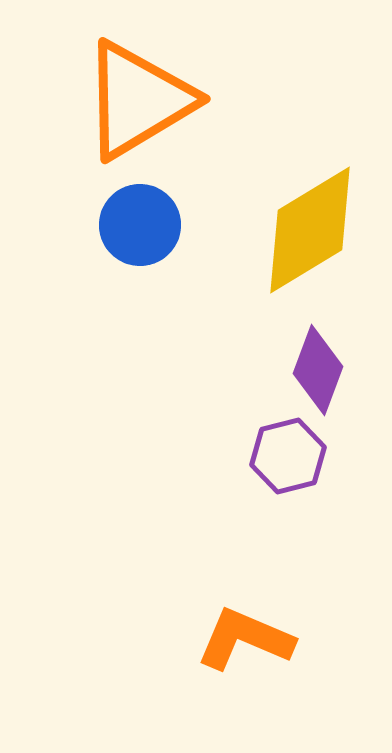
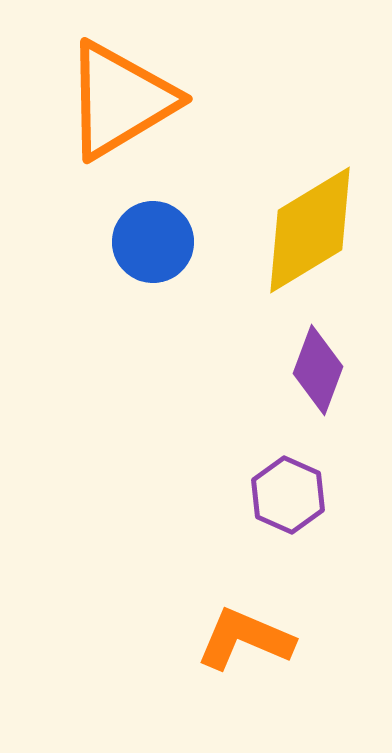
orange triangle: moved 18 px left
blue circle: moved 13 px right, 17 px down
purple hexagon: moved 39 px down; rotated 22 degrees counterclockwise
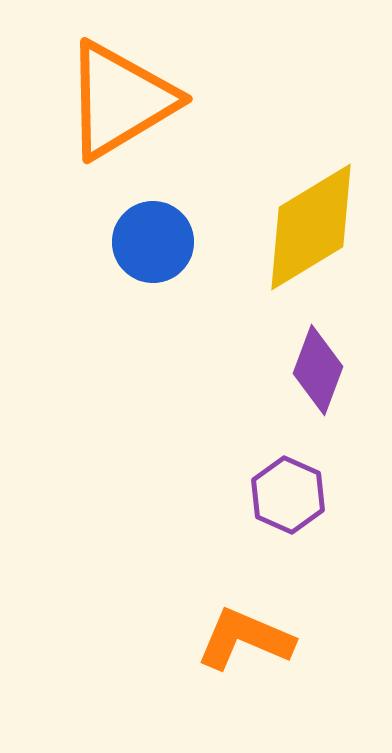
yellow diamond: moved 1 px right, 3 px up
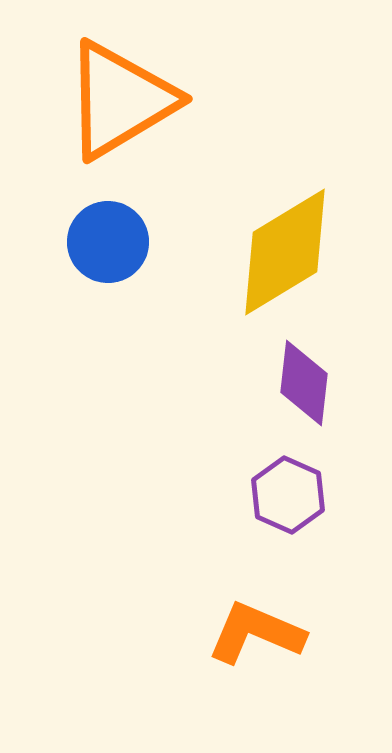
yellow diamond: moved 26 px left, 25 px down
blue circle: moved 45 px left
purple diamond: moved 14 px left, 13 px down; rotated 14 degrees counterclockwise
orange L-shape: moved 11 px right, 6 px up
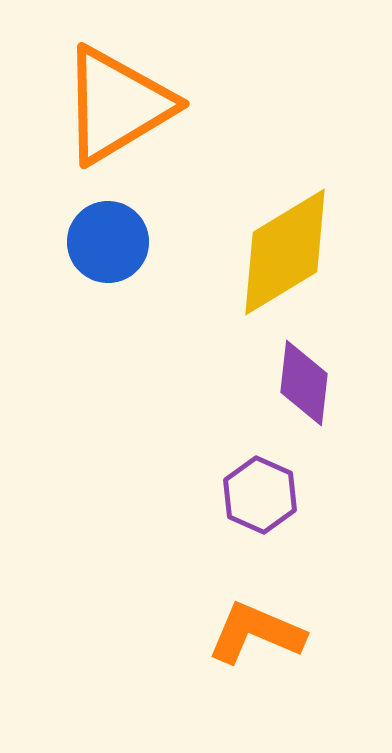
orange triangle: moved 3 px left, 5 px down
purple hexagon: moved 28 px left
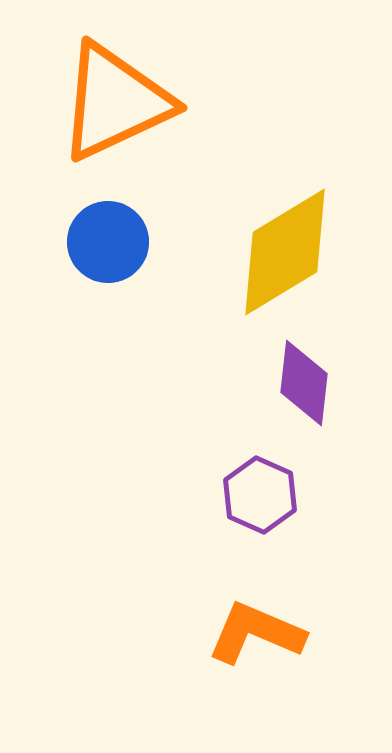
orange triangle: moved 2 px left, 3 px up; rotated 6 degrees clockwise
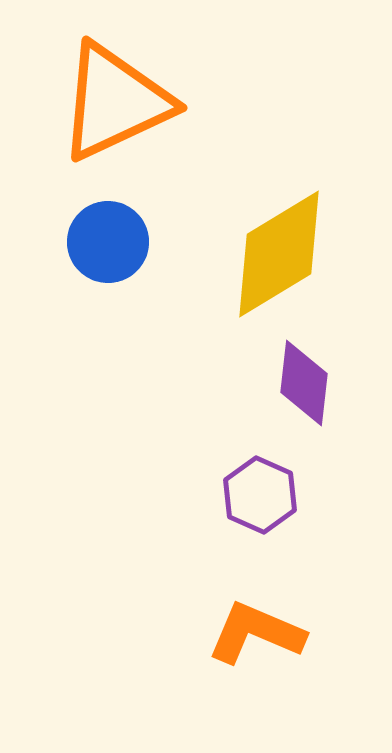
yellow diamond: moved 6 px left, 2 px down
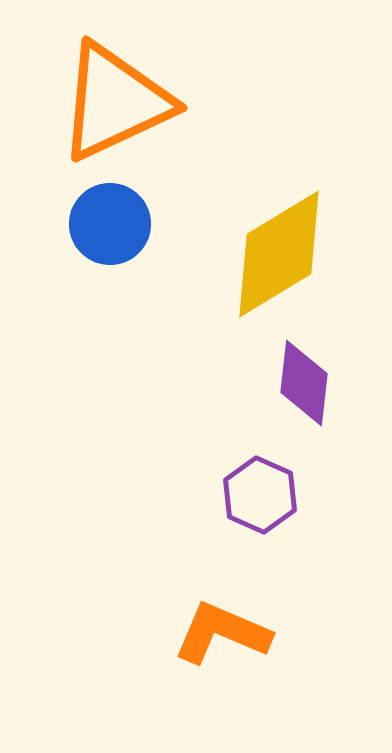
blue circle: moved 2 px right, 18 px up
orange L-shape: moved 34 px left
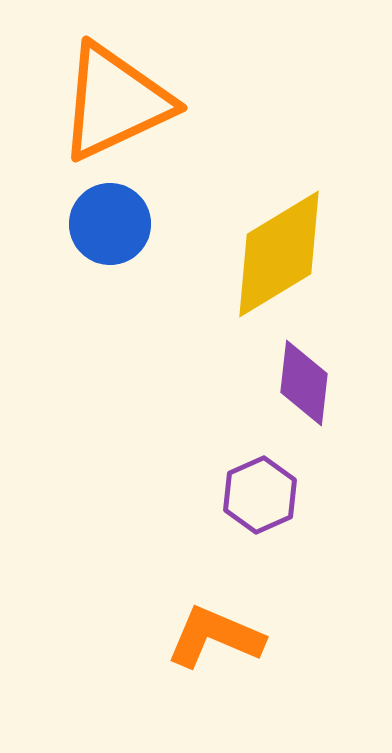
purple hexagon: rotated 12 degrees clockwise
orange L-shape: moved 7 px left, 4 px down
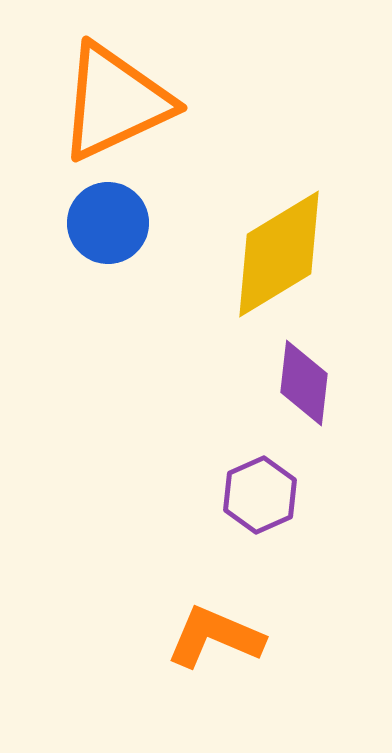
blue circle: moved 2 px left, 1 px up
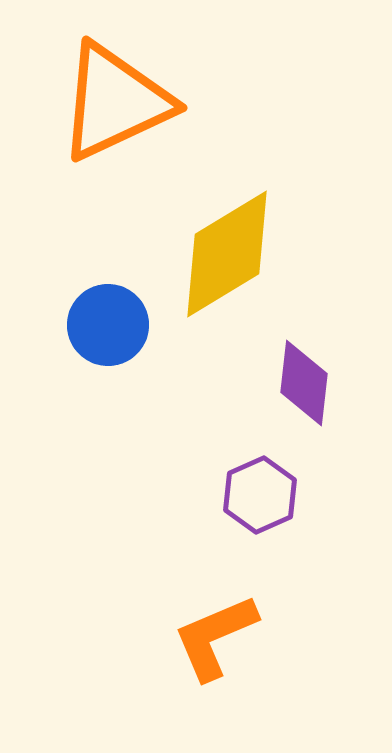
blue circle: moved 102 px down
yellow diamond: moved 52 px left
orange L-shape: rotated 46 degrees counterclockwise
